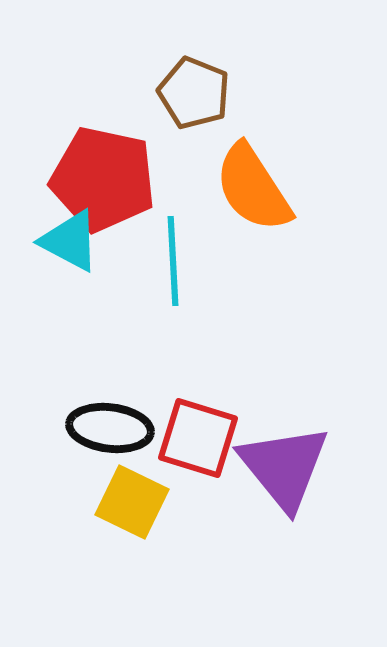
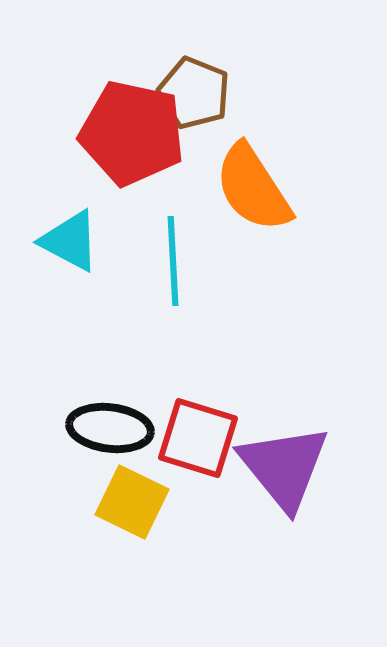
red pentagon: moved 29 px right, 46 px up
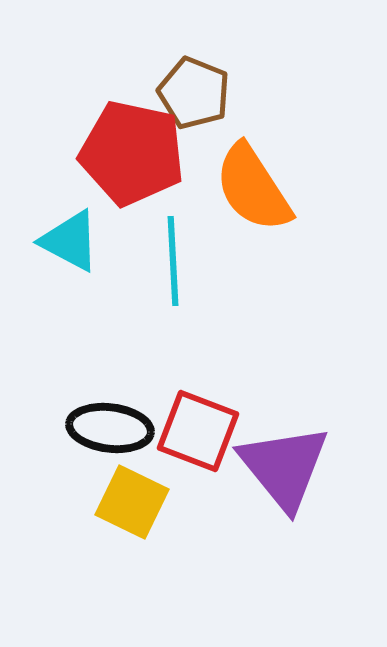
red pentagon: moved 20 px down
red square: moved 7 px up; rotated 4 degrees clockwise
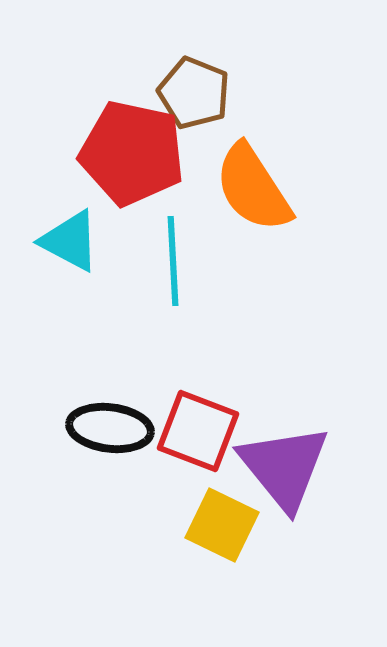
yellow square: moved 90 px right, 23 px down
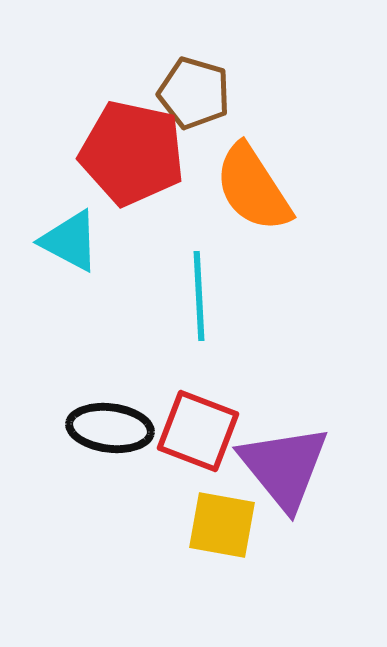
brown pentagon: rotated 6 degrees counterclockwise
cyan line: moved 26 px right, 35 px down
yellow square: rotated 16 degrees counterclockwise
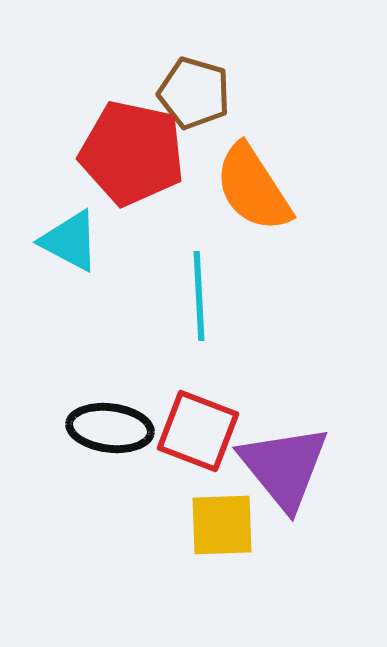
yellow square: rotated 12 degrees counterclockwise
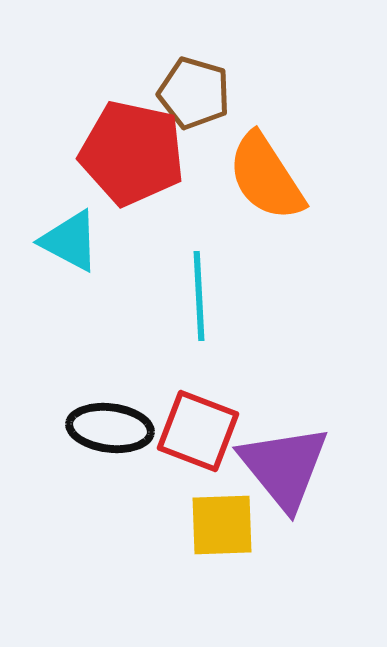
orange semicircle: moved 13 px right, 11 px up
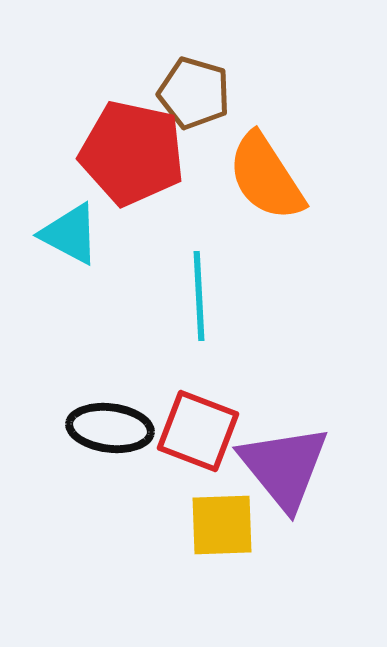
cyan triangle: moved 7 px up
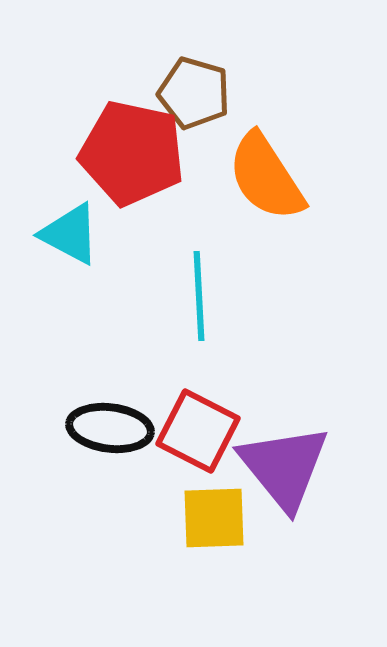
red square: rotated 6 degrees clockwise
yellow square: moved 8 px left, 7 px up
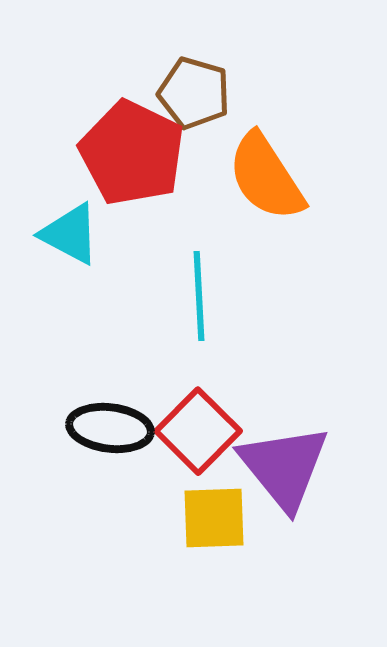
red pentagon: rotated 14 degrees clockwise
red square: rotated 18 degrees clockwise
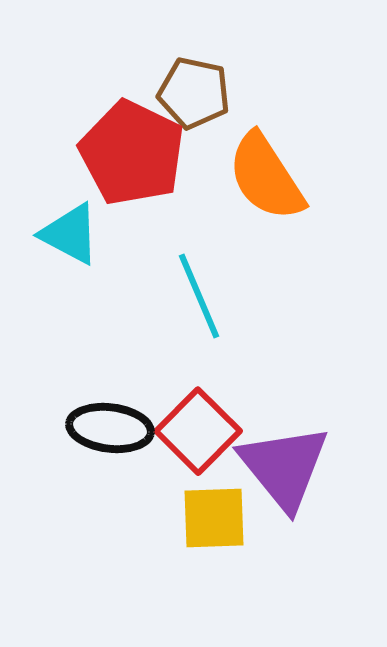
brown pentagon: rotated 4 degrees counterclockwise
cyan line: rotated 20 degrees counterclockwise
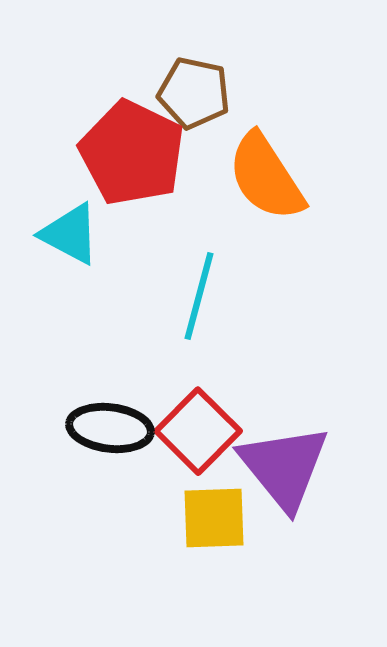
cyan line: rotated 38 degrees clockwise
